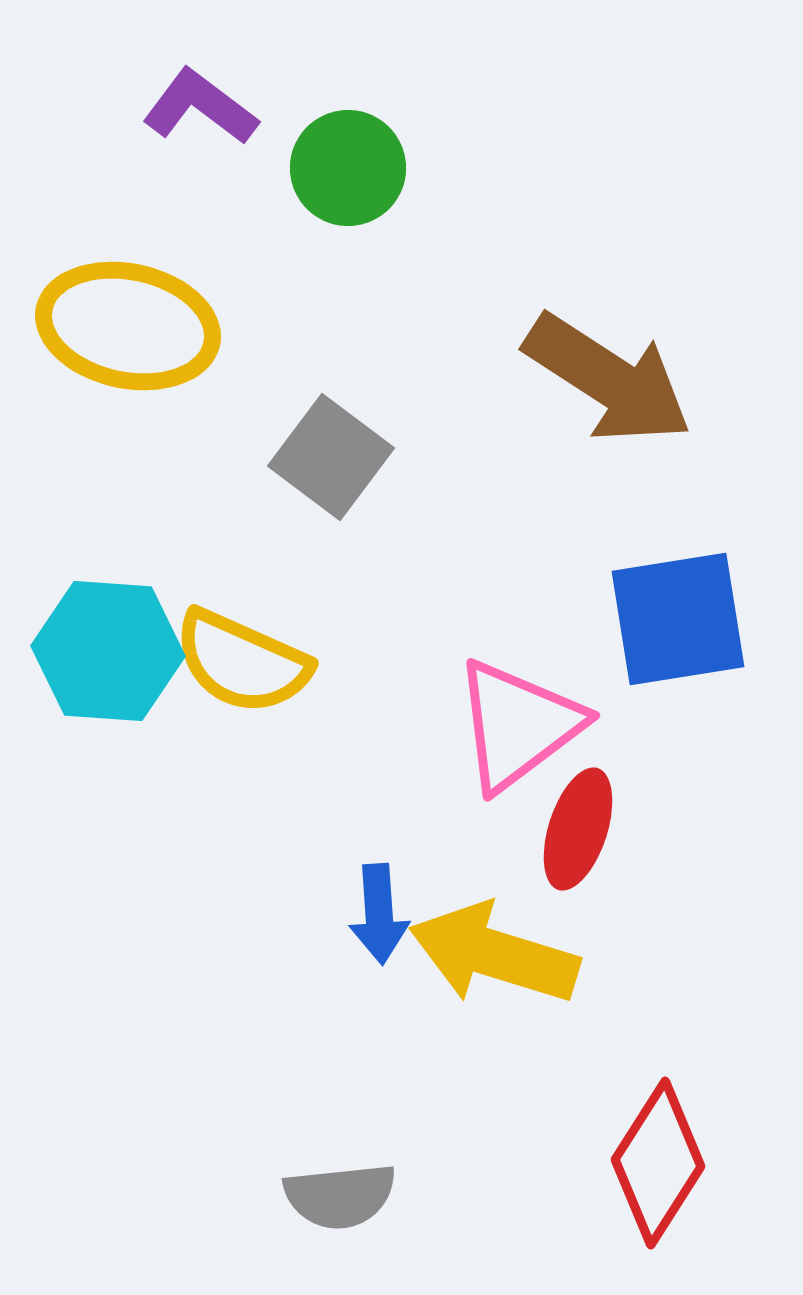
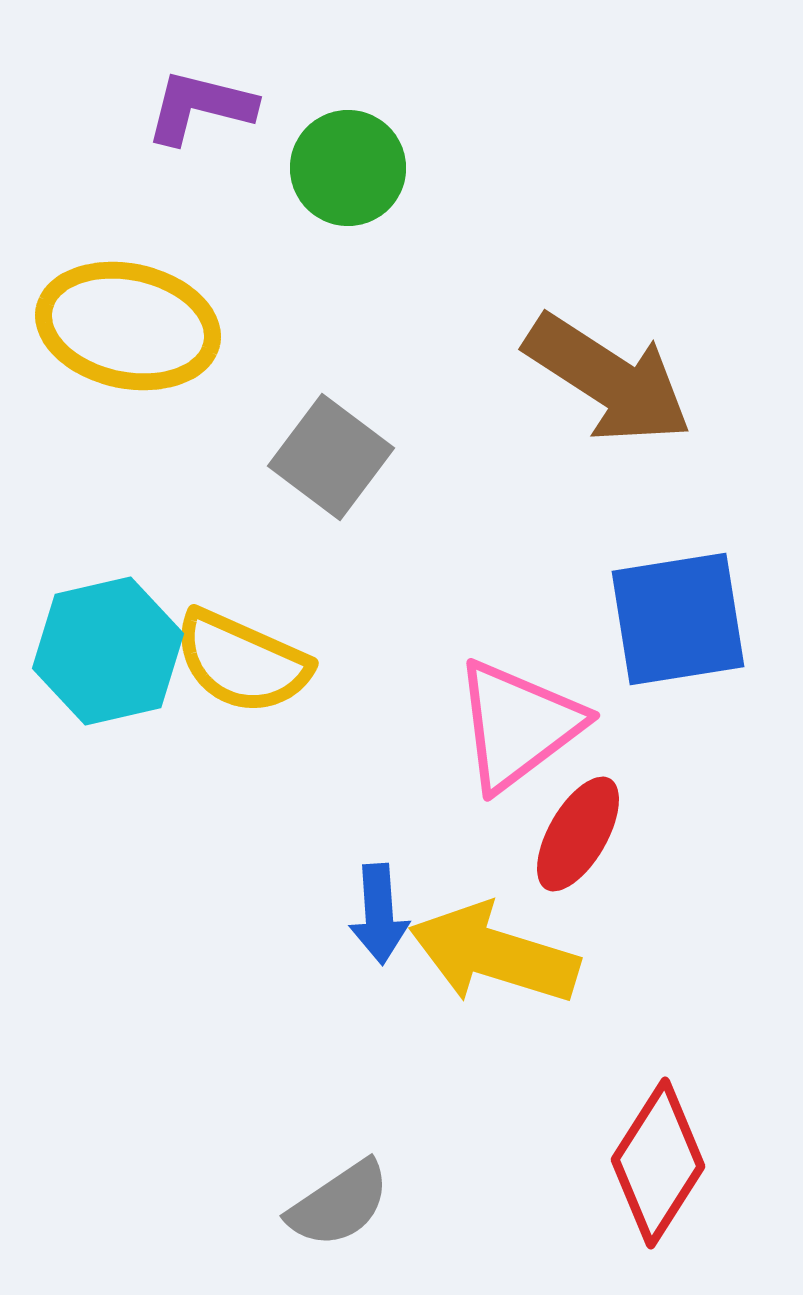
purple L-shape: rotated 23 degrees counterclockwise
cyan hexagon: rotated 17 degrees counterclockwise
red ellipse: moved 5 px down; rotated 12 degrees clockwise
gray semicircle: moved 1 px left, 8 px down; rotated 28 degrees counterclockwise
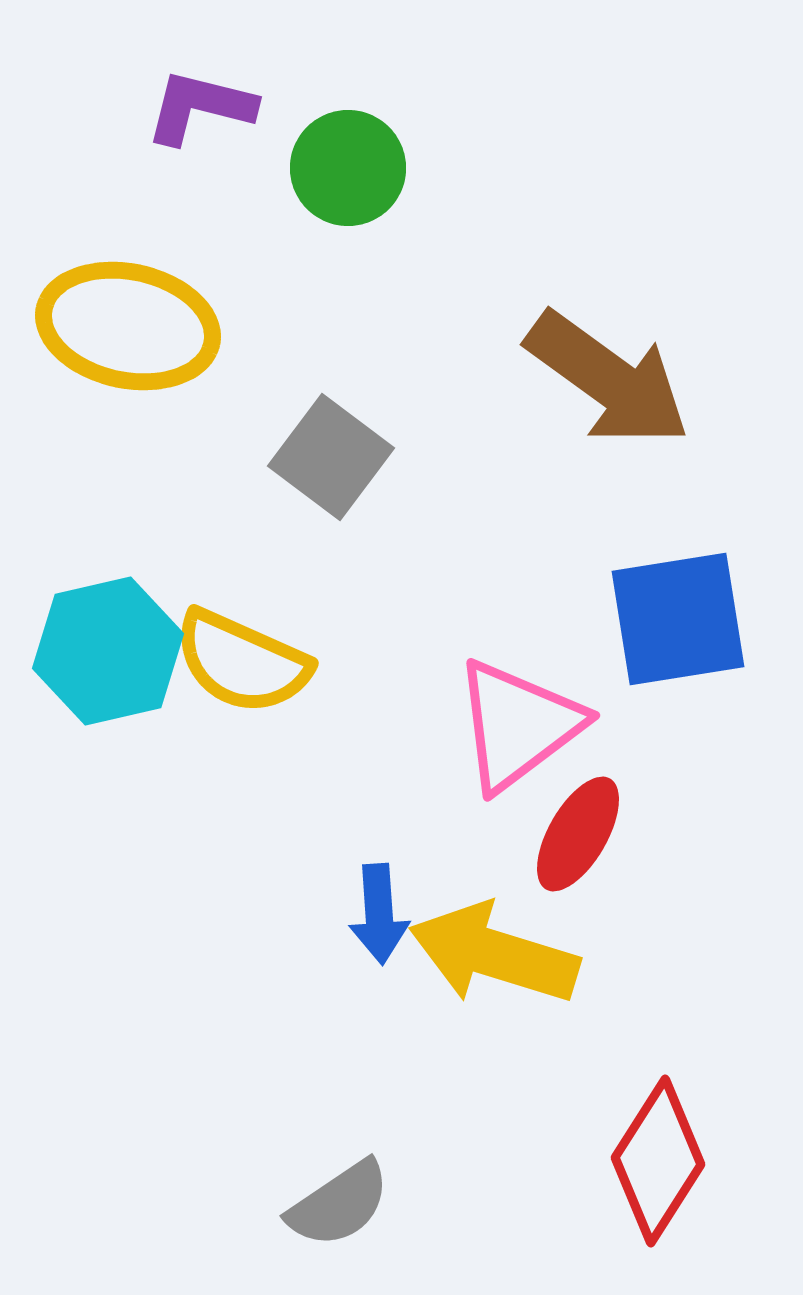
brown arrow: rotated 3 degrees clockwise
red diamond: moved 2 px up
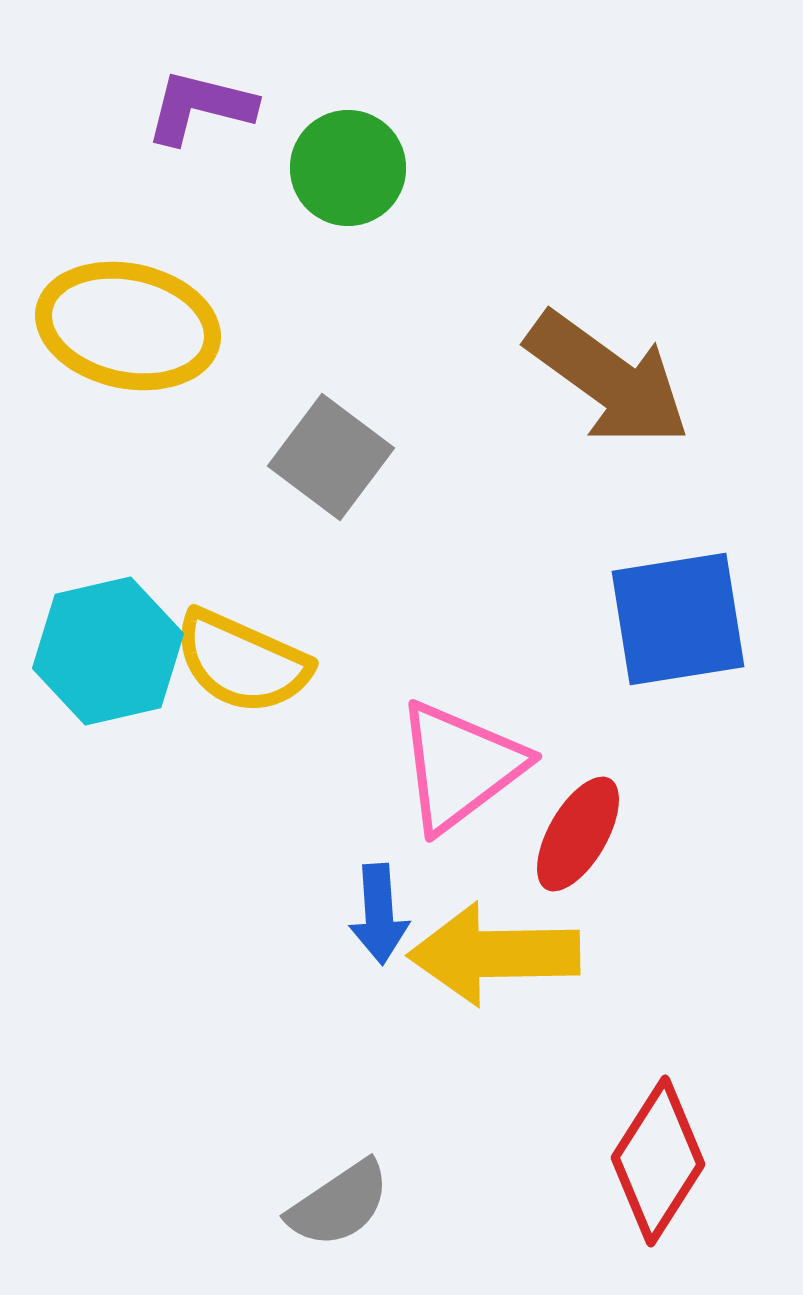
pink triangle: moved 58 px left, 41 px down
yellow arrow: rotated 18 degrees counterclockwise
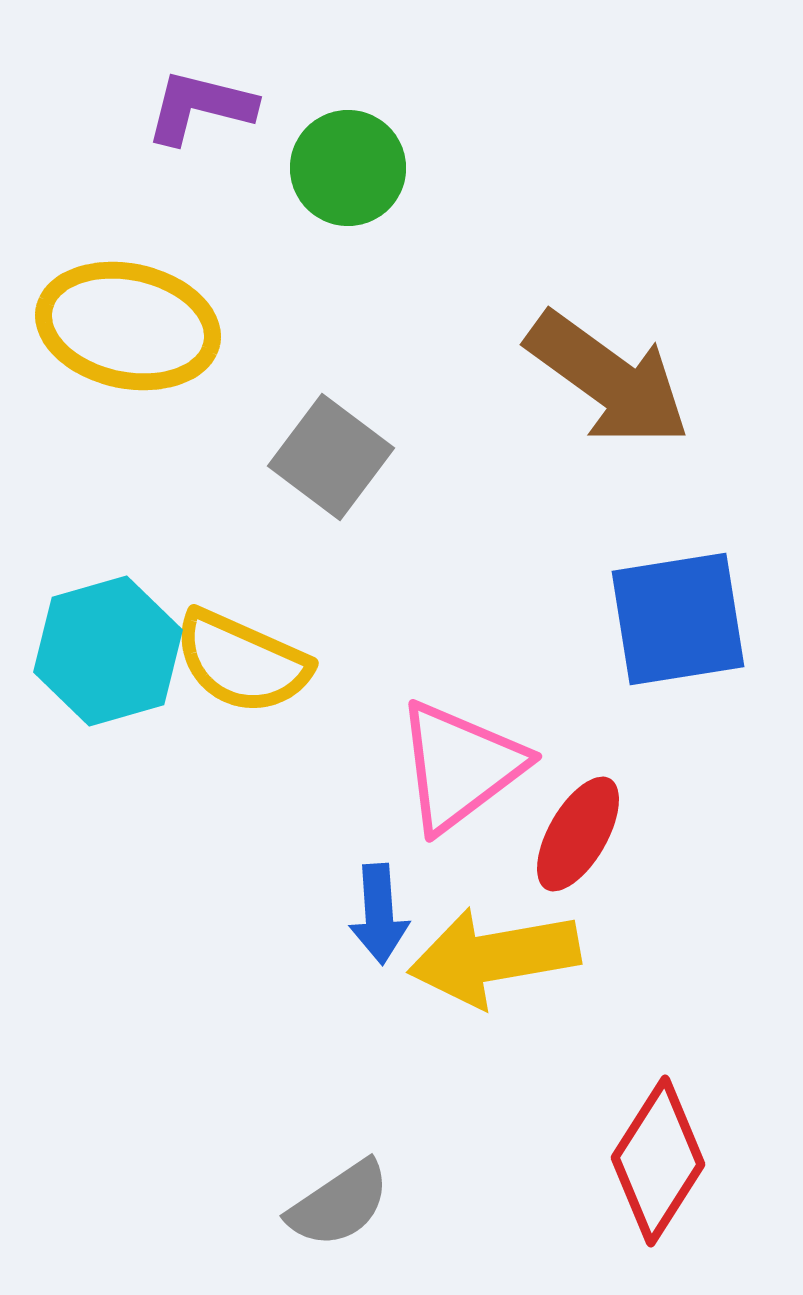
cyan hexagon: rotated 3 degrees counterclockwise
yellow arrow: moved 3 px down; rotated 9 degrees counterclockwise
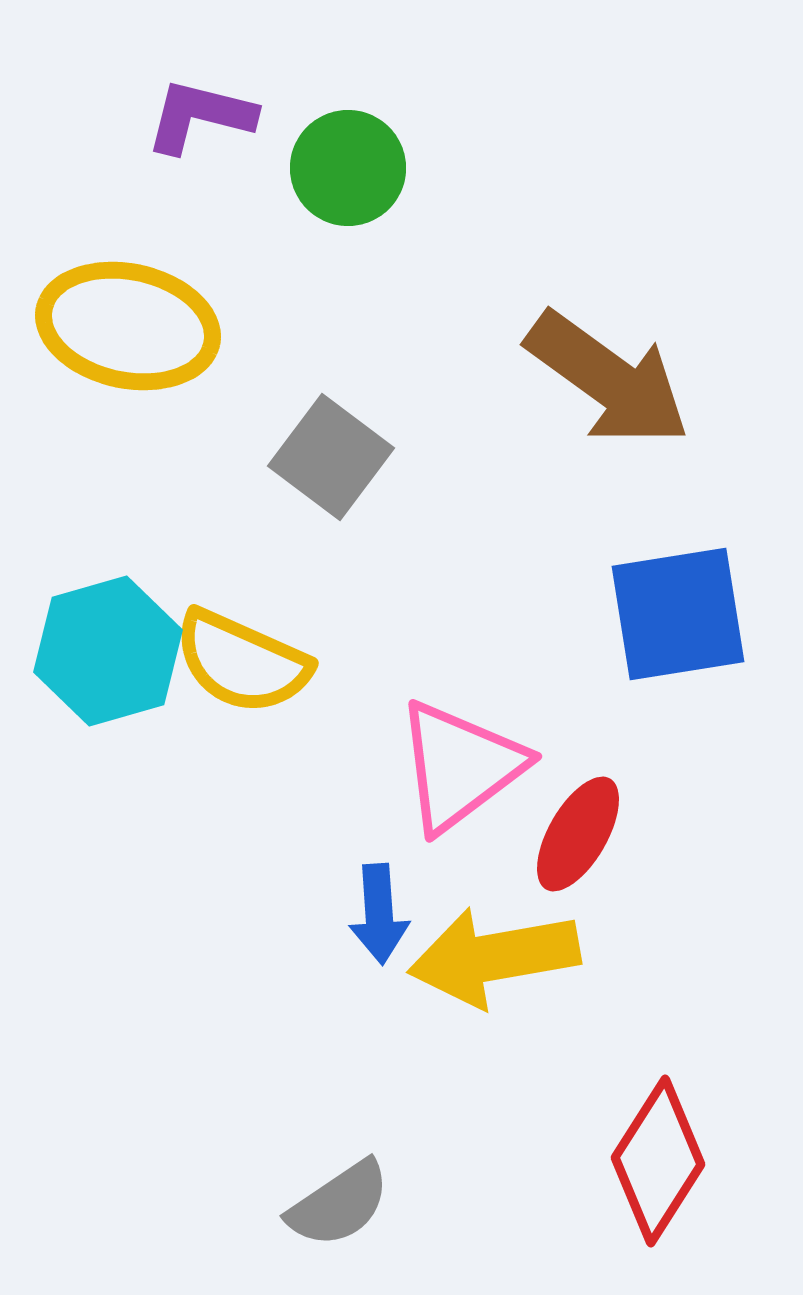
purple L-shape: moved 9 px down
blue square: moved 5 px up
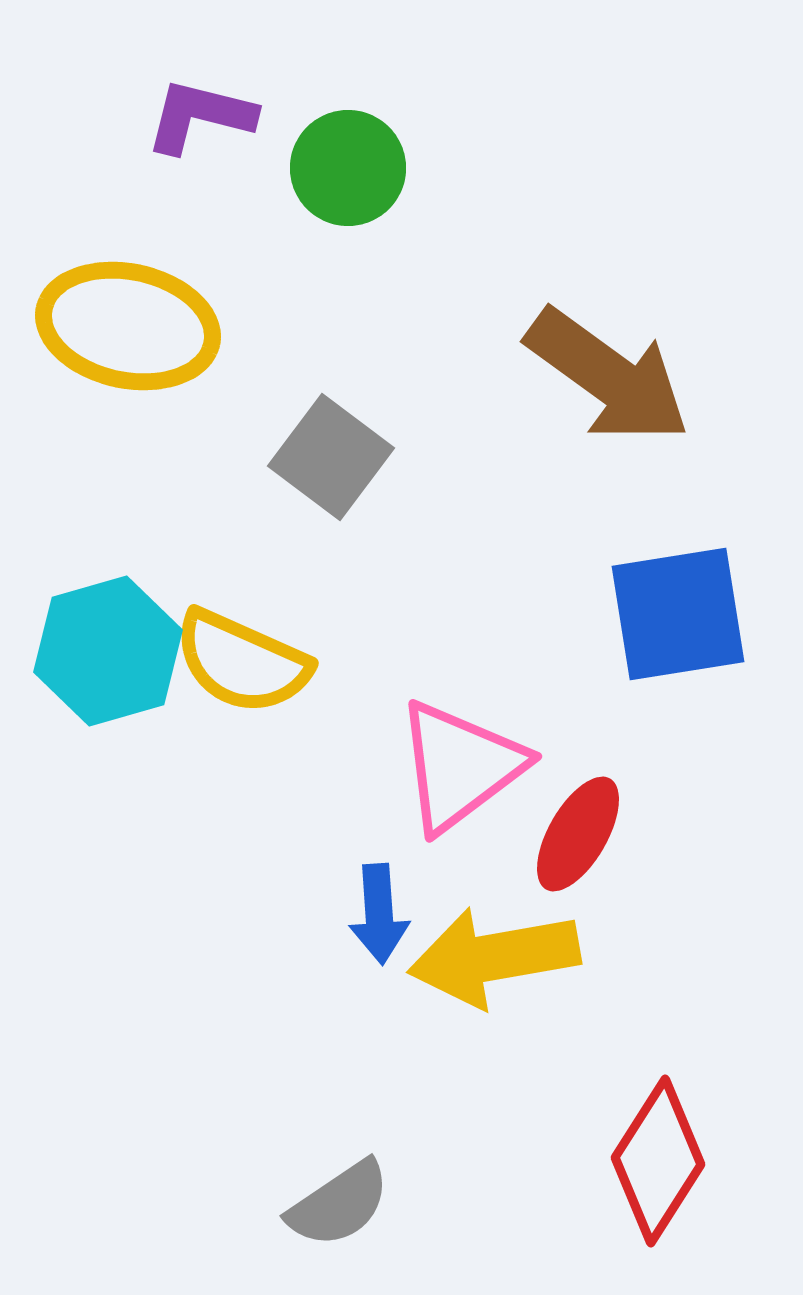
brown arrow: moved 3 px up
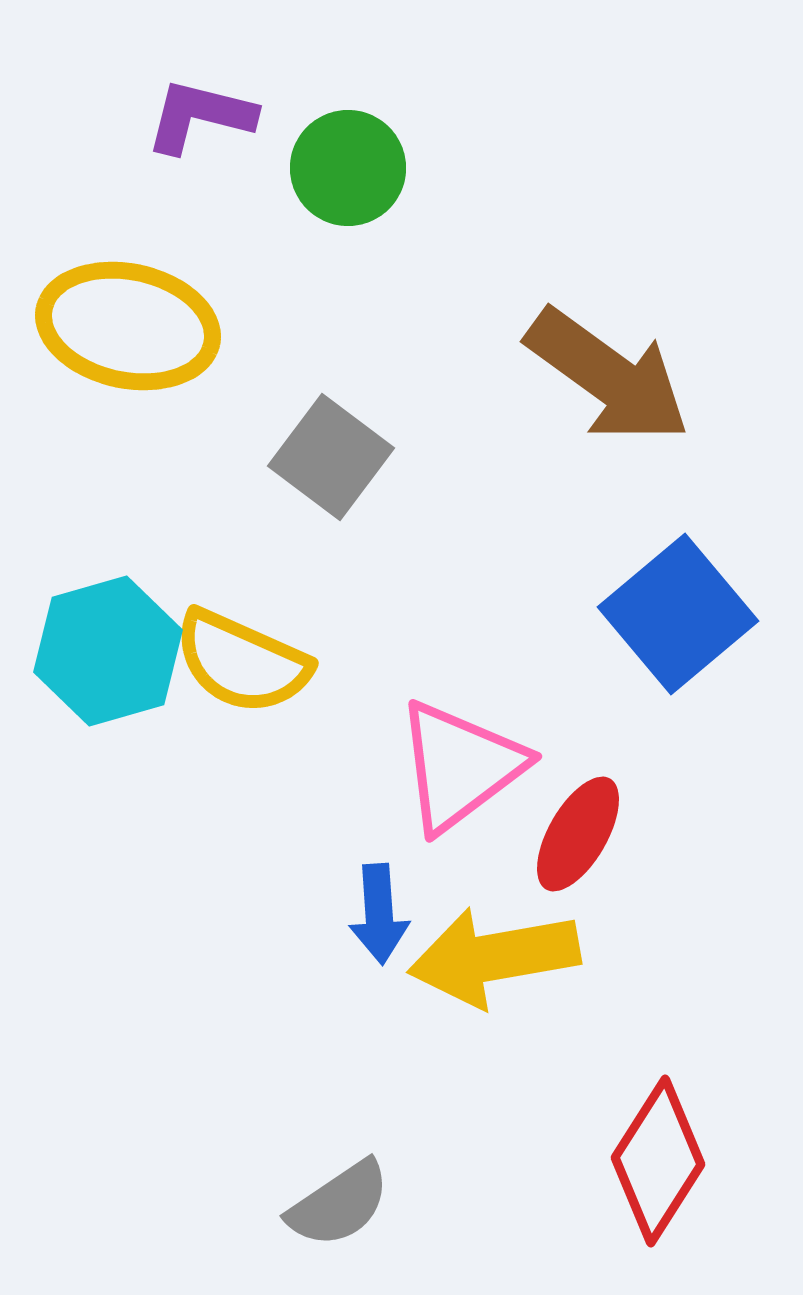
blue square: rotated 31 degrees counterclockwise
